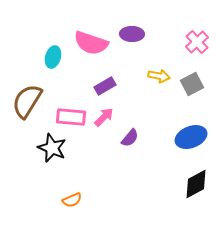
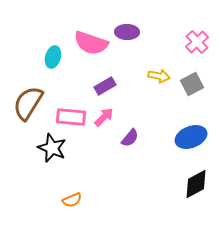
purple ellipse: moved 5 px left, 2 px up
brown semicircle: moved 1 px right, 2 px down
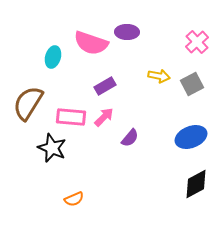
orange semicircle: moved 2 px right, 1 px up
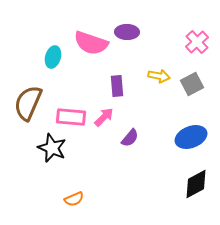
purple rectangle: moved 12 px right; rotated 65 degrees counterclockwise
brown semicircle: rotated 9 degrees counterclockwise
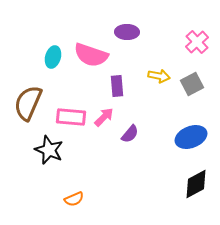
pink semicircle: moved 12 px down
purple semicircle: moved 4 px up
black star: moved 3 px left, 2 px down
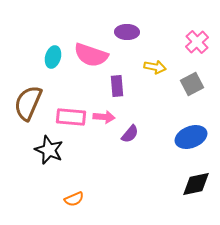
yellow arrow: moved 4 px left, 9 px up
pink arrow: rotated 50 degrees clockwise
black diamond: rotated 16 degrees clockwise
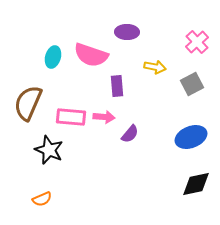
orange semicircle: moved 32 px left
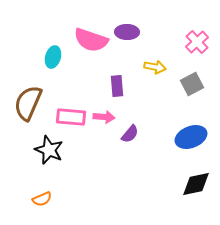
pink semicircle: moved 15 px up
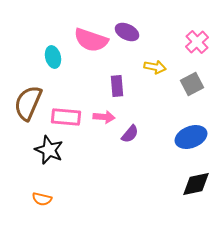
purple ellipse: rotated 25 degrees clockwise
cyan ellipse: rotated 30 degrees counterclockwise
pink rectangle: moved 5 px left
orange semicircle: rotated 36 degrees clockwise
